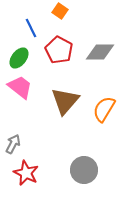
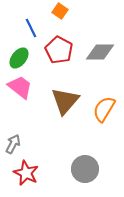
gray circle: moved 1 px right, 1 px up
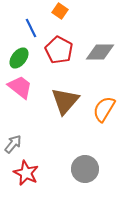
gray arrow: rotated 12 degrees clockwise
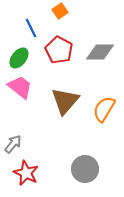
orange square: rotated 21 degrees clockwise
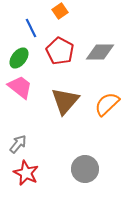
red pentagon: moved 1 px right, 1 px down
orange semicircle: moved 3 px right, 5 px up; rotated 16 degrees clockwise
gray arrow: moved 5 px right
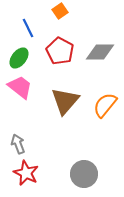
blue line: moved 3 px left
orange semicircle: moved 2 px left, 1 px down; rotated 8 degrees counterclockwise
gray arrow: rotated 60 degrees counterclockwise
gray circle: moved 1 px left, 5 px down
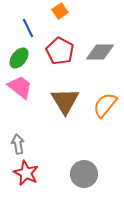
brown triangle: rotated 12 degrees counterclockwise
gray arrow: rotated 12 degrees clockwise
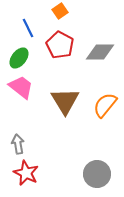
red pentagon: moved 6 px up
pink trapezoid: moved 1 px right
gray circle: moved 13 px right
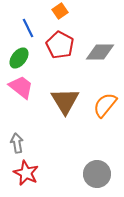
gray arrow: moved 1 px left, 1 px up
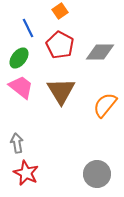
brown triangle: moved 4 px left, 10 px up
